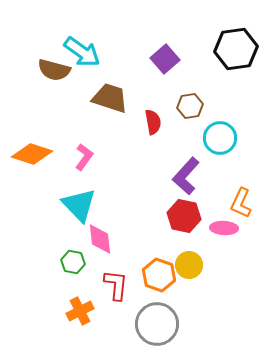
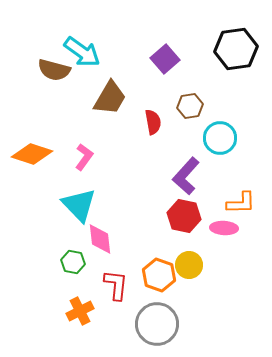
brown trapezoid: rotated 102 degrees clockwise
orange L-shape: rotated 116 degrees counterclockwise
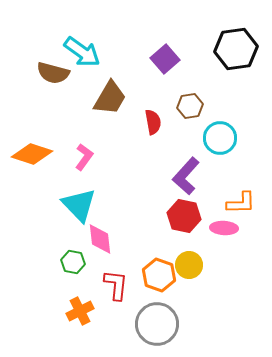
brown semicircle: moved 1 px left, 3 px down
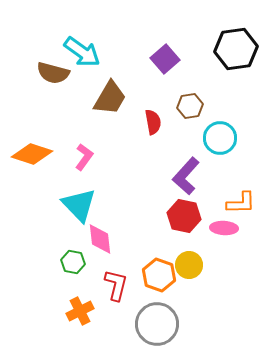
red L-shape: rotated 8 degrees clockwise
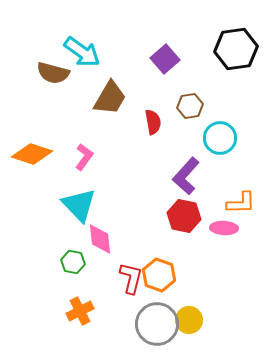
yellow circle: moved 55 px down
red L-shape: moved 15 px right, 7 px up
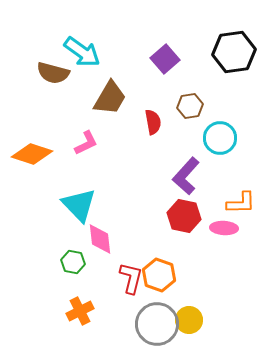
black hexagon: moved 2 px left, 3 px down
pink L-shape: moved 2 px right, 14 px up; rotated 28 degrees clockwise
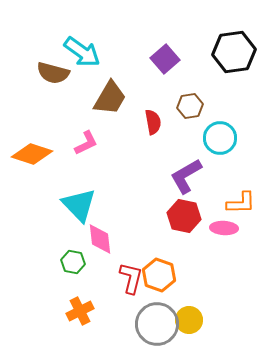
purple L-shape: rotated 18 degrees clockwise
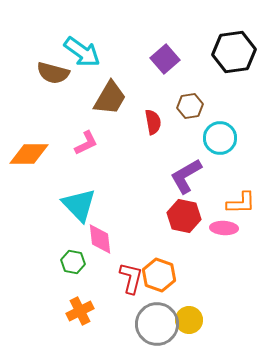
orange diamond: moved 3 px left; rotated 18 degrees counterclockwise
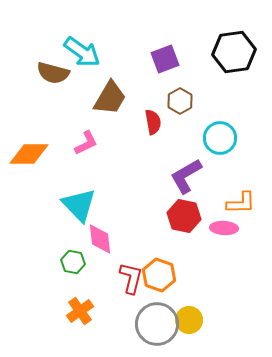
purple square: rotated 20 degrees clockwise
brown hexagon: moved 10 px left, 5 px up; rotated 20 degrees counterclockwise
orange cross: rotated 8 degrees counterclockwise
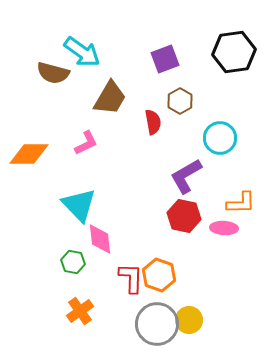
red L-shape: rotated 12 degrees counterclockwise
